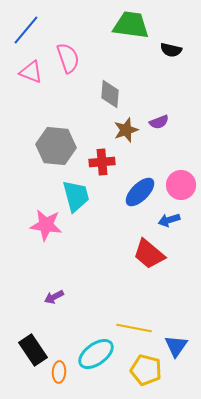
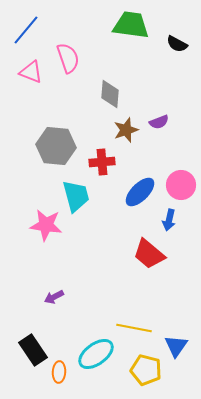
black semicircle: moved 6 px right, 6 px up; rotated 15 degrees clockwise
blue arrow: rotated 60 degrees counterclockwise
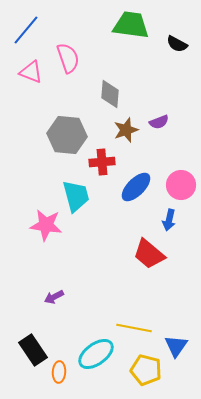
gray hexagon: moved 11 px right, 11 px up
blue ellipse: moved 4 px left, 5 px up
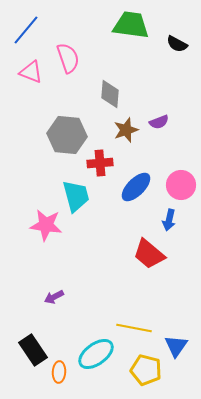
red cross: moved 2 px left, 1 px down
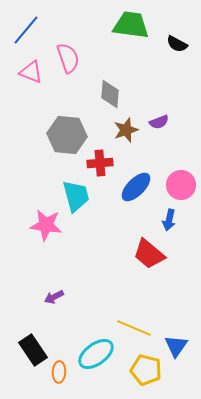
yellow line: rotated 12 degrees clockwise
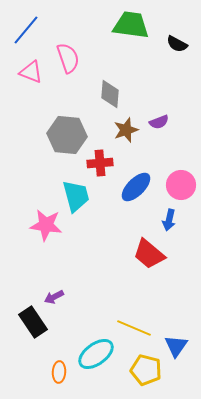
black rectangle: moved 28 px up
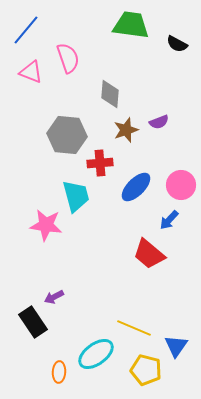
blue arrow: rotated 30 degrees clockwise
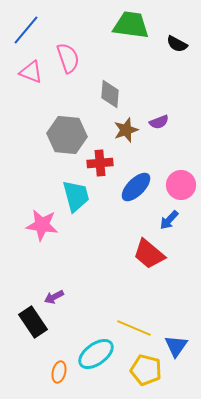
pink star: moved 4 px left
orange ellipse: rotated 10 degrees clockwise
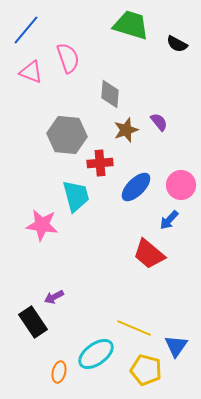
green trapezoid: rotated 9 degrees clockwise
purple semicircle: rotated 108 degrees counterclockwise
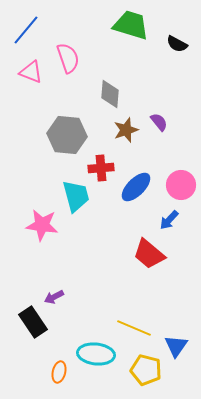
red cross: moved 1 px right, 5 px down
cyan ellipse: rotated 42 degrees clockwise
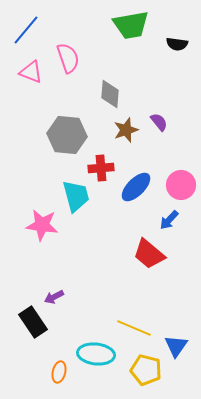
green trapezoid: rotated 153 degrees clockwise
black semicircle: rotated 20 degrees counterclockwise
